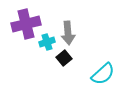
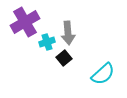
purple cross: moved 1 px left, 2 px up; rotated 16 degrees counterclockwise
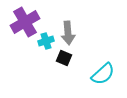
cyan cross: moved 1 px left, 1 px up
black square: rotated 28 degrees counterclockwise
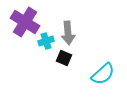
purple cross: rotated 28 degrees counterclockwise
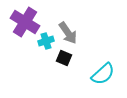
gray arrow: rotated 30 degrees counterclockwise
